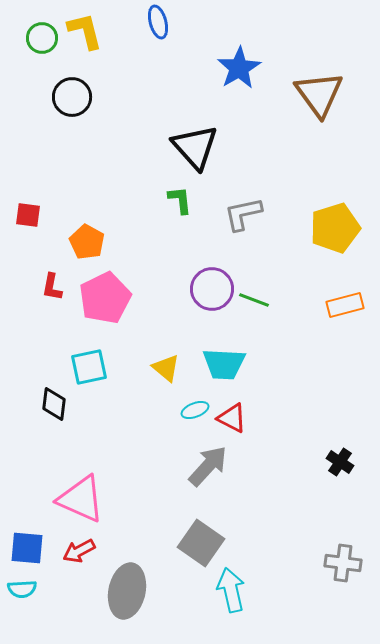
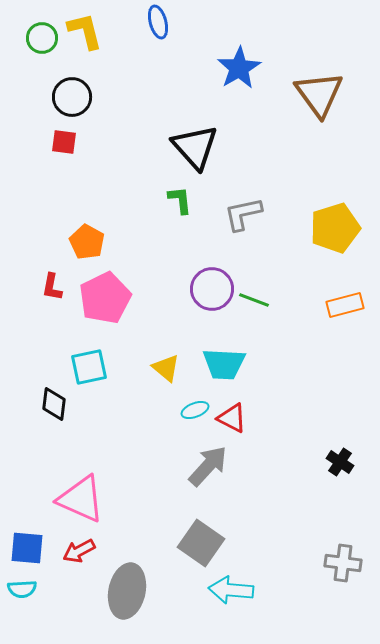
red square: moved 36 px right, 73 px up
cyan arrow: rotated 72 degrees counterclockwise
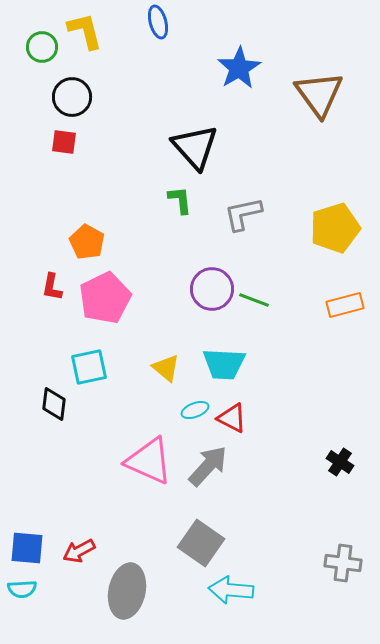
green circle: moved 9 px down
pink triangle: moved 68 px right, 38 px up
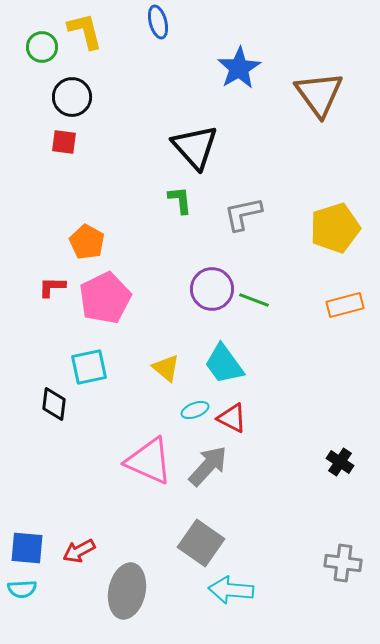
red L-shape: rotated 80 degrees clockwise
cyan trapezoid: rotated 51 degrees clockwise
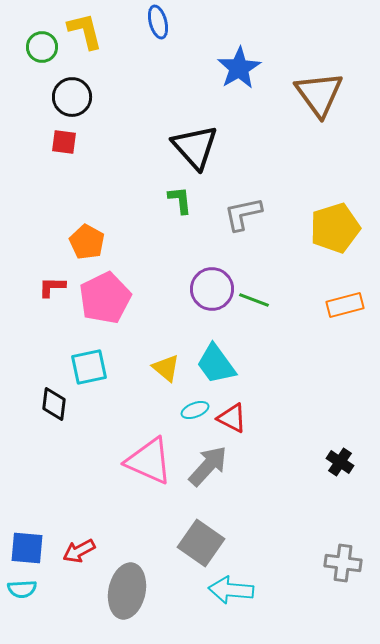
cyan trapezoid: moved 8 px left
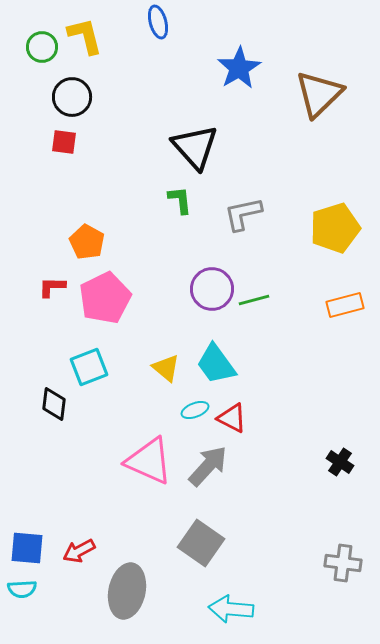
yellow L-shape: moved 5 px down
brown triangle: rotated 22 degrees clockwise
green line: rotated 36 degrees counterclockwise
cyan square: rotated 9 degrees counterclockwise
cyan arrow: moved 19 px down
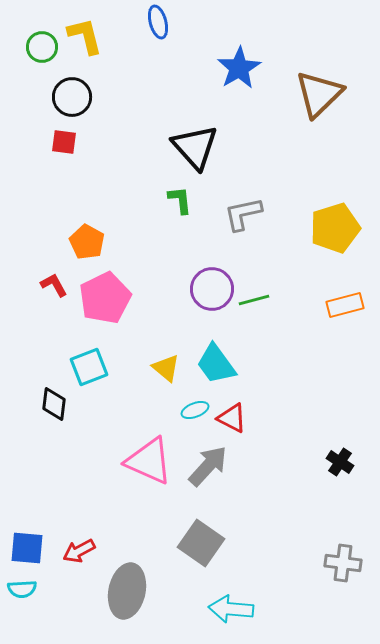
red L-shape: moved 2 px right, 2 px up; rotated 60 degrees clockwise
